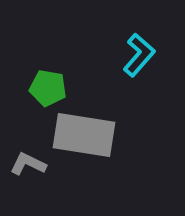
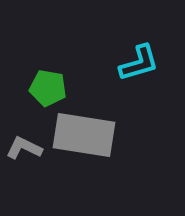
cyan L-shape: moved 8 px down; rotated 33 degrees clockwise
gray L-shape: moved 4 px left, 16 px up
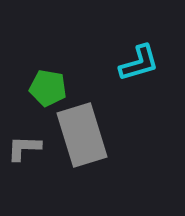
gray rectangle: moved 2 px left; rotated 64 degrees clockwise
gray L-shape: rotated 24 degrees counterclockwise
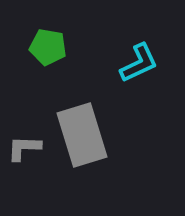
cyan L-shape: rotated 9 degrees counterclockwise
green pentagon: moved 41 px up
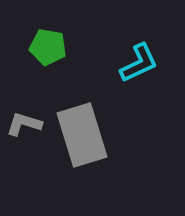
gray L-shape: moved 24 px up; rotated 15 degrees clockwise
